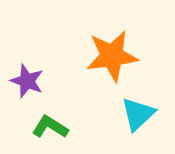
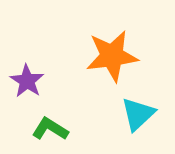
purple star: rotated 12 degrees clockwise
green L-shape: moved 2 px down
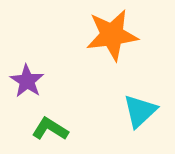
orange star: moved 21 px up
cyan triangle: moved 2 px right, 3 px up
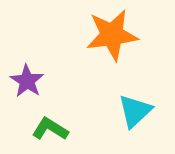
cyan triangle: moved 5 px left
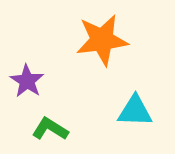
orange star: moved 10 px left, 5 px down
cyan triangle: rotated 45 degrees clockwise
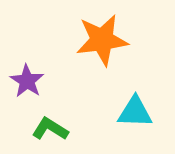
cyan triangle: moved 1 px down
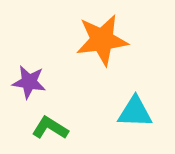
purple star: moved 2 px right, 1 px down; rotated 24 degrees counterclockwise
green L-shape: moved 1 px up
